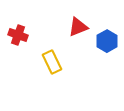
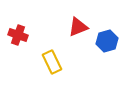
blue hexagon: rotated 15 degrees clockwise
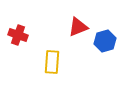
blue hexagon: moved 2 px left
yellow rectangle: rotated 30 degrees clockwise
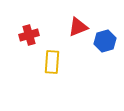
red cross: moved 11 px right; rotated 36 degrees counterclockwise
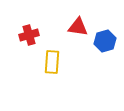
red triangle: rotated 30 degrees clockwise
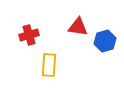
yellow rectangle: moved 3 px left, 3 px down
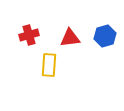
red triangle: moved 8 px left, 11 px down; rotated 15 degrees counterclockwise
blue hexagon: moved 5 px up
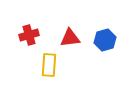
blue hexagon: moved 4 px down
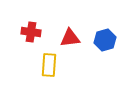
red cross: moved 2 px right, 3 px up; rotated 24 degrees clockwise
